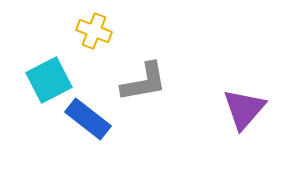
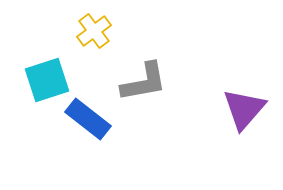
yellow cross: rotated 32 degrees clockwise
cyan square: moved 2 px left; rotated 9 degrees clockwise
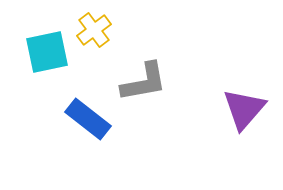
yellow cross: moved 1 px up
cyan square: moved 28 px up; rotated 6 degrees clockwise
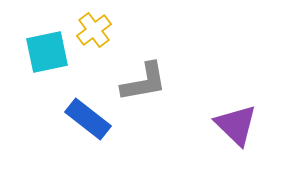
purple triangle: moved 8 px left, 16 px down; rotated 27 degrees counterclockwise
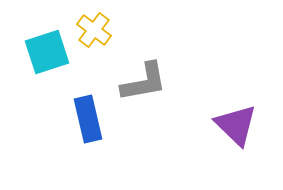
yellow cross: rotated 16 degrees counterclockwise
cyan square: rotated 6 degrees counterclockwise
blue rectangle: rotated 39 degrees clockwise
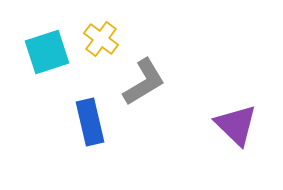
yellow cross: moved 7 px right, 9 px down
gray L-shape: rotated 21 degrees counterclockwise
blue rectangle: moved 2 px right, 3 px down
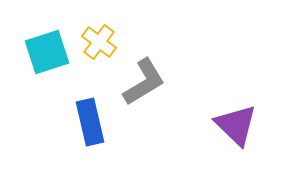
yellow cross: moved 2 px left, 3 px down
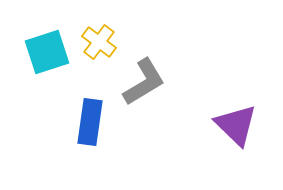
blue rectangle: rotated 21 degrees clockwise
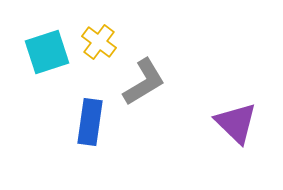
purple triangle: moved 2 px up
